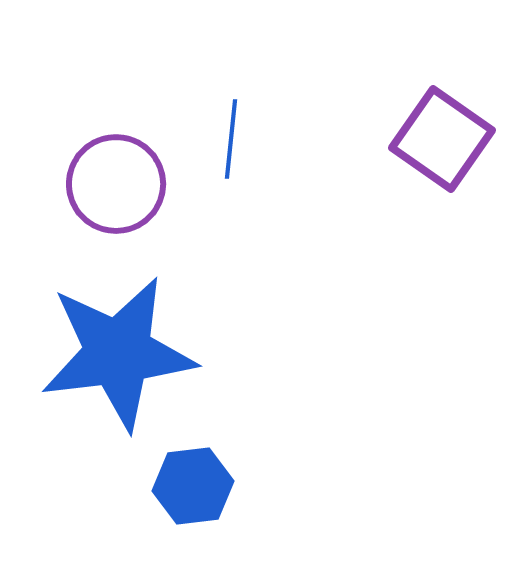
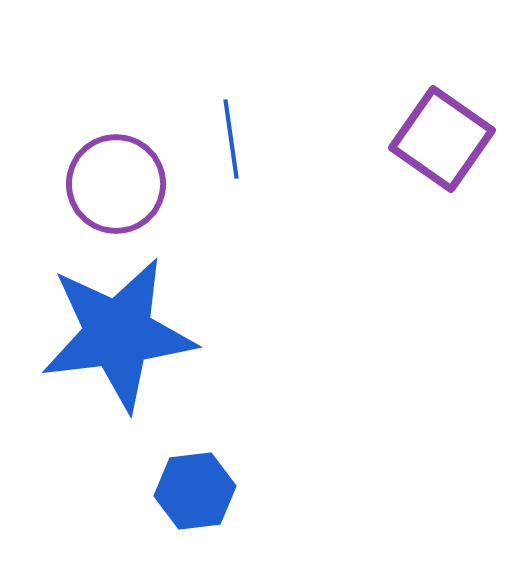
blue line: rotated 14 degrees counterclockwise
blue star: moved 19 px up
blue hexagon: moved 2 px right, 5 px down
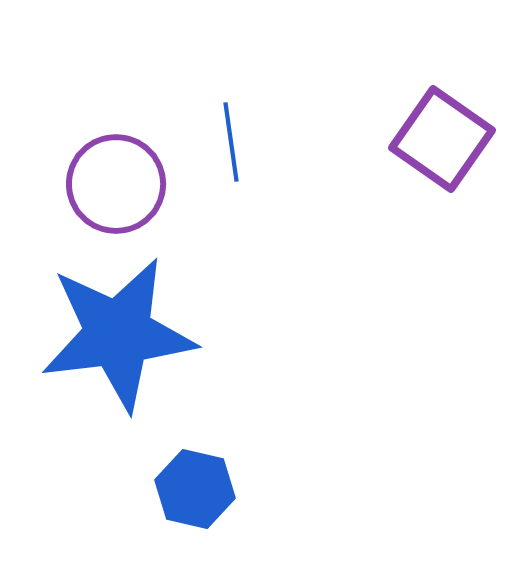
blue line: moved 3 px down
blue hexagon: moved 2 px up; rotated 20 degrees clockwise
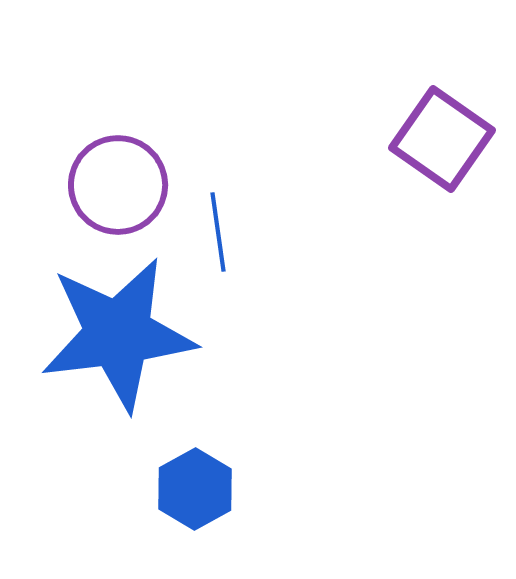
blue line: moved 13 px left, 90 px down
purple circle: moved 2 px right, 1 px down
blue hexagon: rotated 18 degrees clockwise
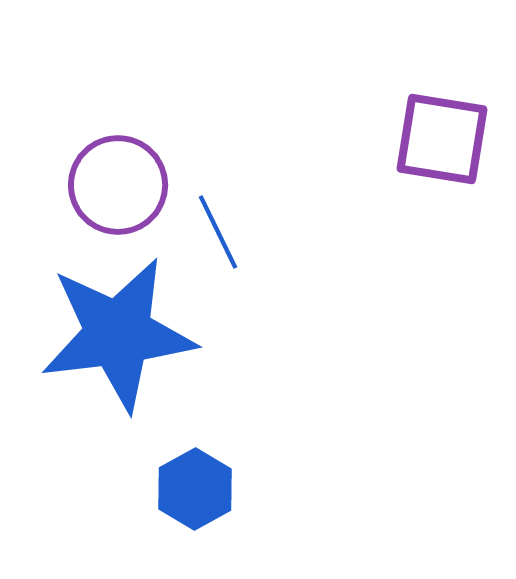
purple square: rotated 26 degrees counterclockwise
blue line: rotated 18 degrees counterclockwise
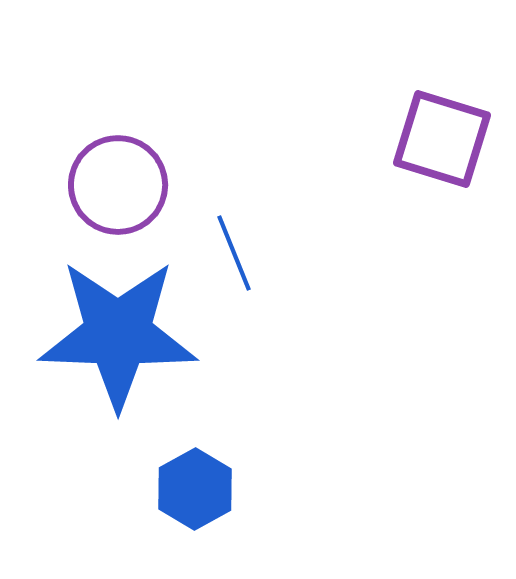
purple square: rotated 8 degrees clockwise
blue line: moved 16 px right, 21 px down; rotated 4 degrees clockwise
blue star: rotated 9 degrees clockwise
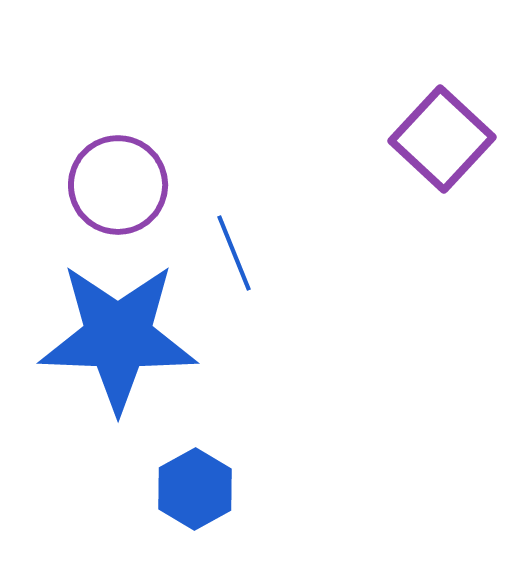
purple square: rotated 26 degrees clockwise
blue star: moved 3 px down
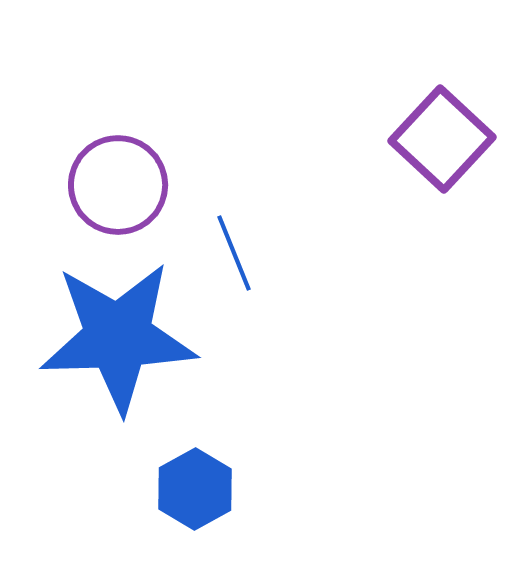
blue star: rotated 4 degrees counterclockwise
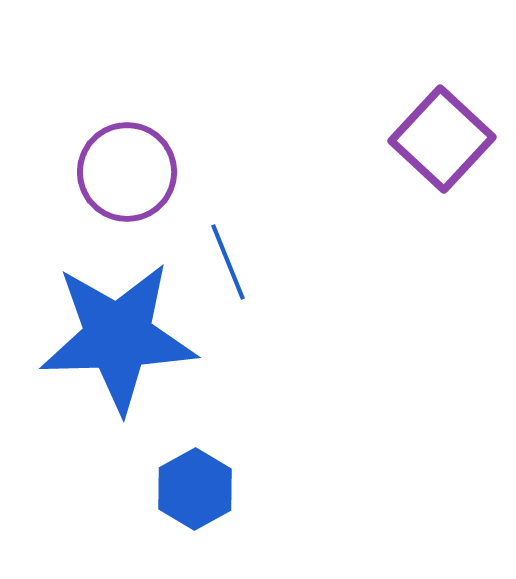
purple circle: moved 9 px right, 13 px up
blue line: moved 6 px left, 9 px down
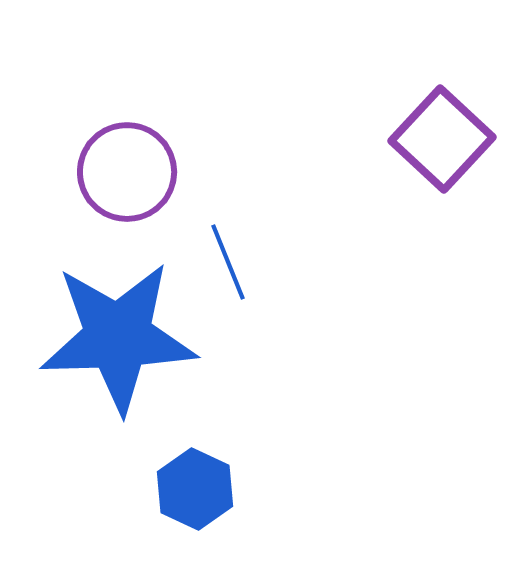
blue hexagon: rotated 6 degrees counterclockwise
